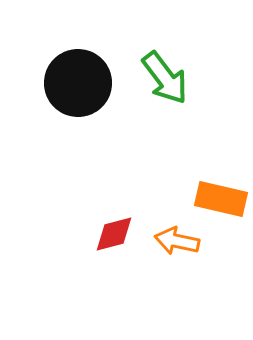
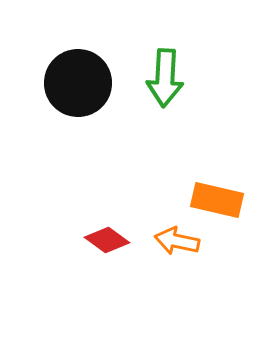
green arrow: rotated 40 degrees clockwise
orange rectangle: moved 4 px left, 1 px down
red diamond: moved 7 px left, 6 px down; rotated 51 degrees clockwise
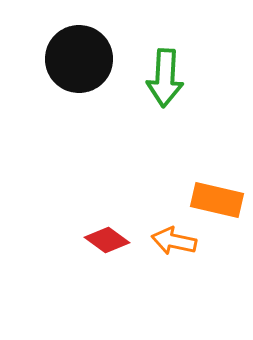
black circle: moved 1 px right, 24 px up
orange arrow: moved 3 px left
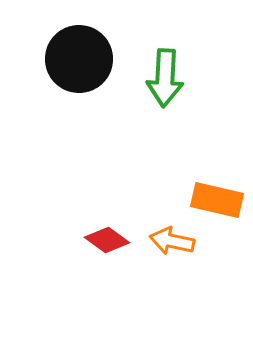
orange arrow: moved 2 px left
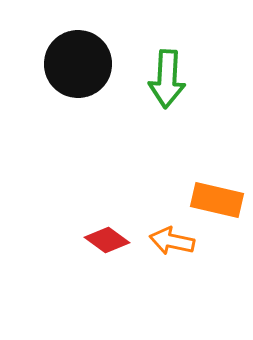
black circle: moved 1 px left, 5 px down
green arrow: moved 2 px right, 1 px down
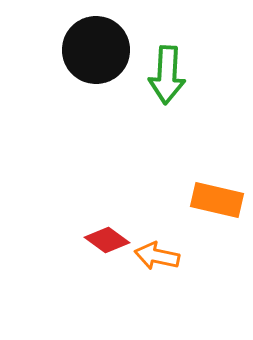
black circle: moved 18 px right, 14 px up
green arrow: moved 4 px up
orange arrow: moved 15 px left, 15 px down
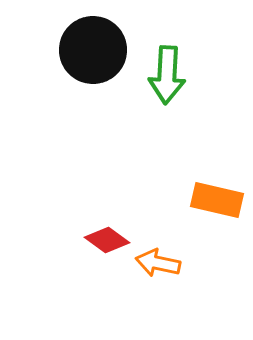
black circle: moved 3 px left
orange arrow: moved 1 px right, 7 px down
